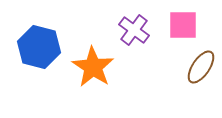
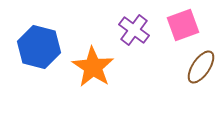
pink square: rotated 20 degrees counterclockwise
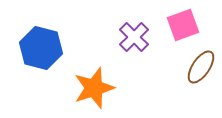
purple cross: moved 7 px down; rotated 8 degrees clockwise
blue hexagon: moved 2 px right, 1 px down
orange star: moved 1 px right, 21 px down; rotated 21 degrees clockwise
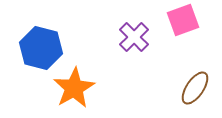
pink square: moved 5 px up
brown ellipse: moved 6 px left, 21 px down
orange star: moved 20 px left; rotated 12 degrees counterclockwise
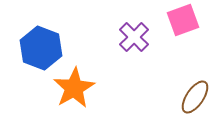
blue hexagon: rotated 6 degrees clockwise
brown ellipse: moved 9 px down
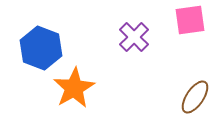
pink square: moved 7 px right; rotated 12 degrees clockwise
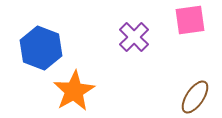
orange star: moved 3 px down
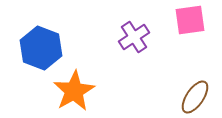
purple cross: rotated 12 degrees clockwise
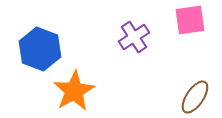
blue hexagon: moved 1 px left, 1 px down
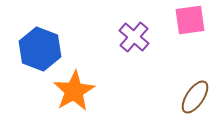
purple cross: rotated 16 degrees counterclockwise
